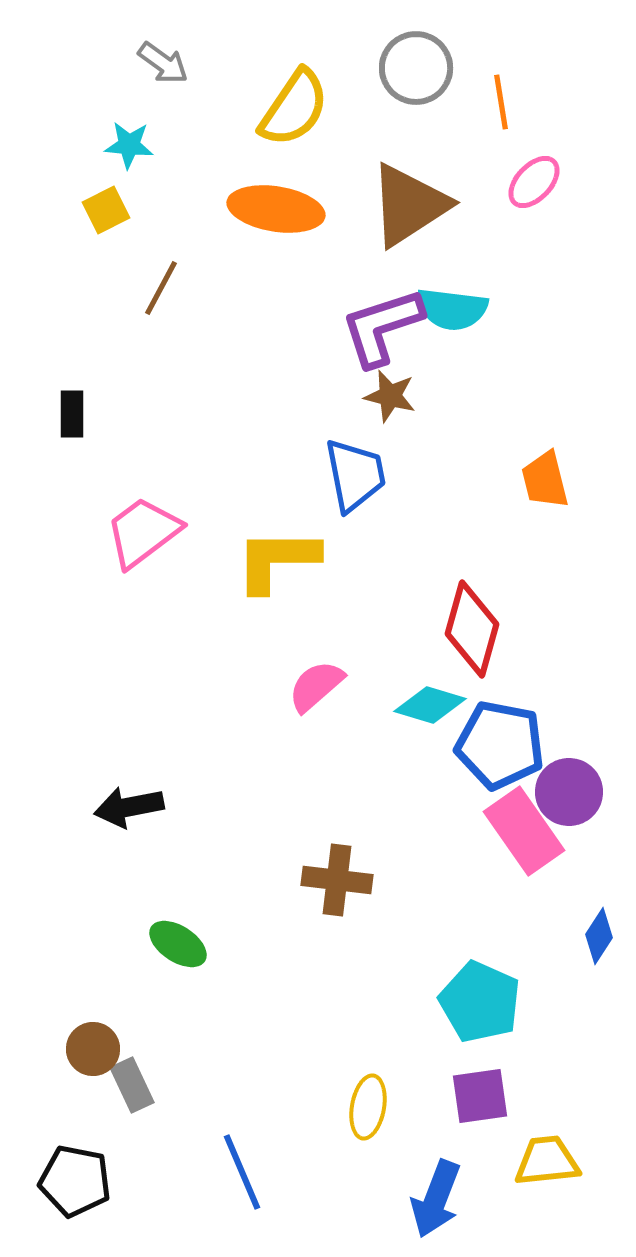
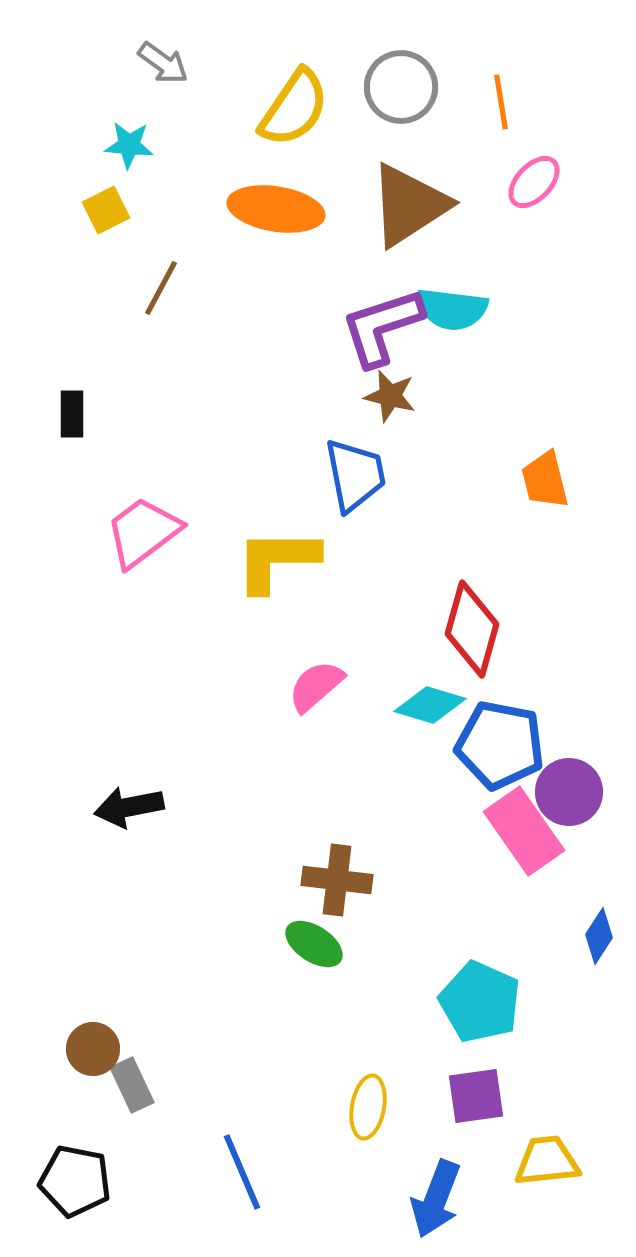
gray circle: moved 15 px left, 19 px down
green ellipse: moved 136 px right
purple square: moved 4 px left
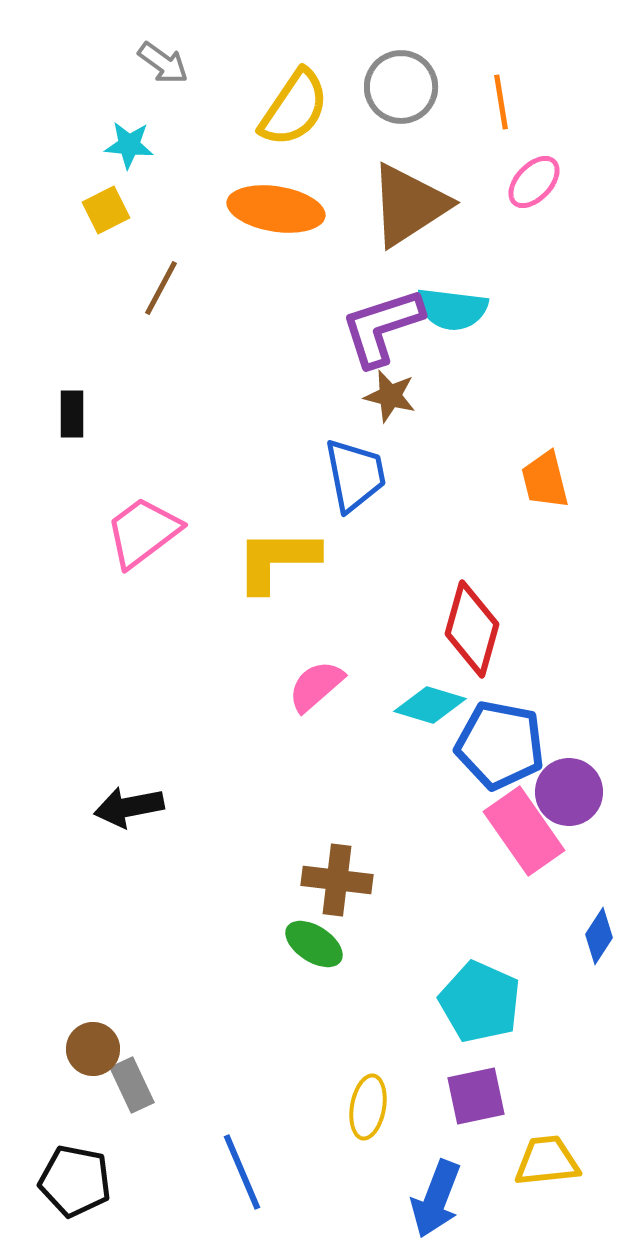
purple square: rotated 4 degrees counterclockwise
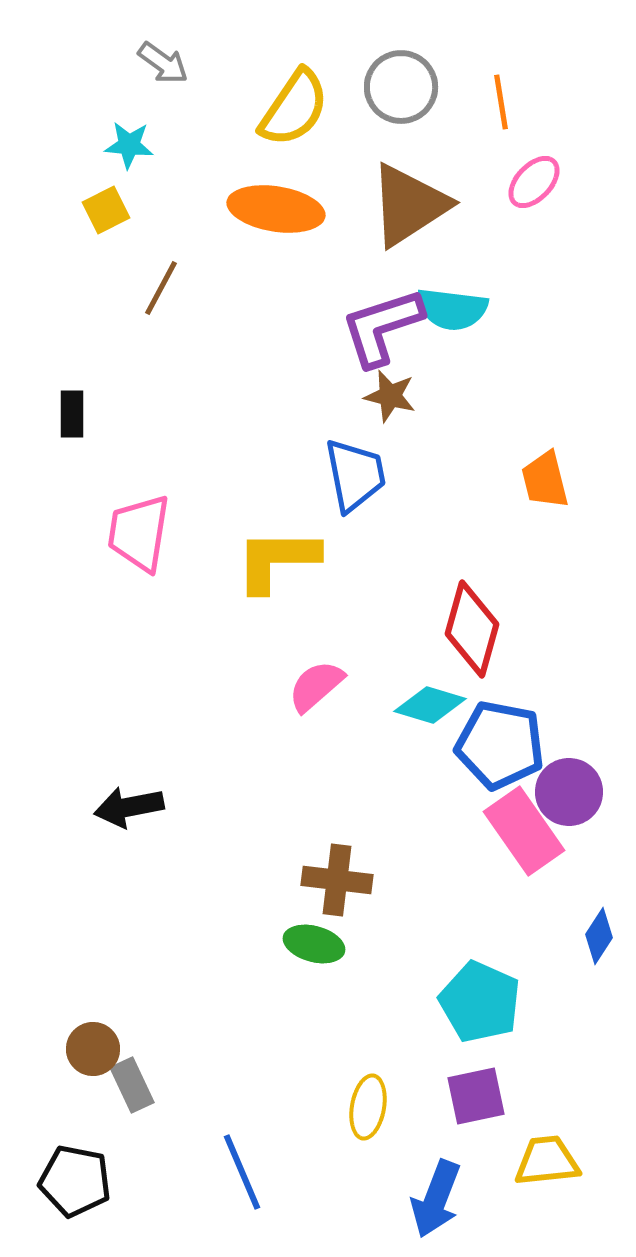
pink trapezoid: moved 4 px left, 1 px down; rotated 44 degrees counterclockwise
green ellipse: rotated 18 degrees counterclockwise
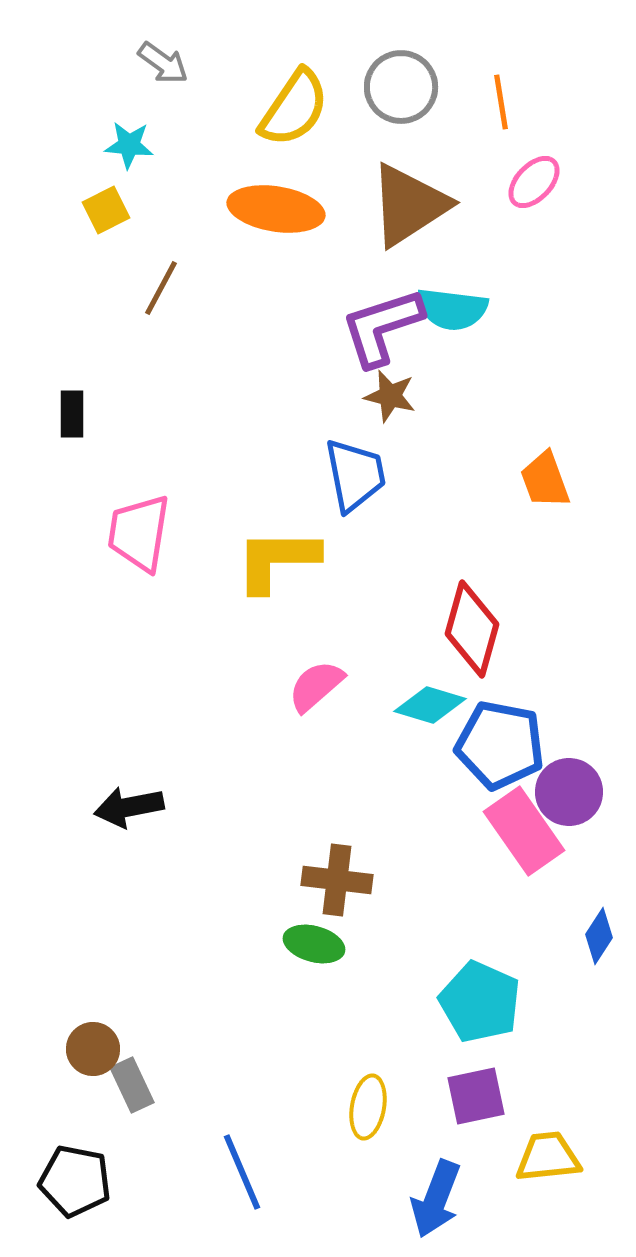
orange trapezoid: rotated 6 degrees counterclockwise
yellow trapezoid: moved 1 px right, 4 px up
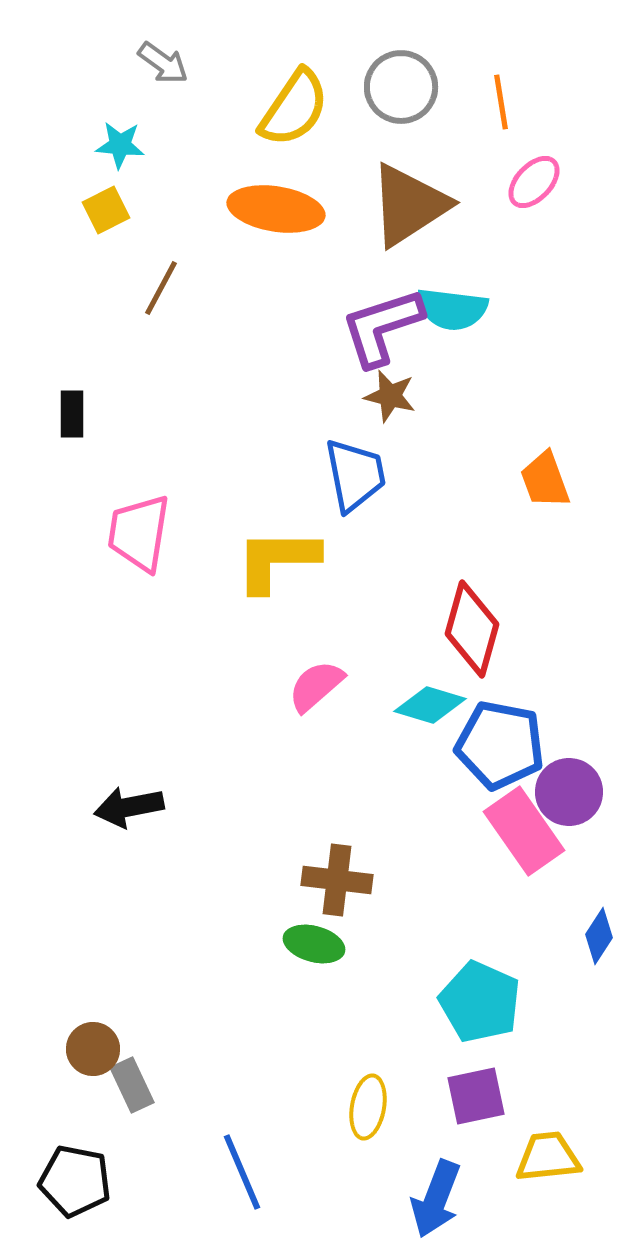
cyan star: moved 9 px left
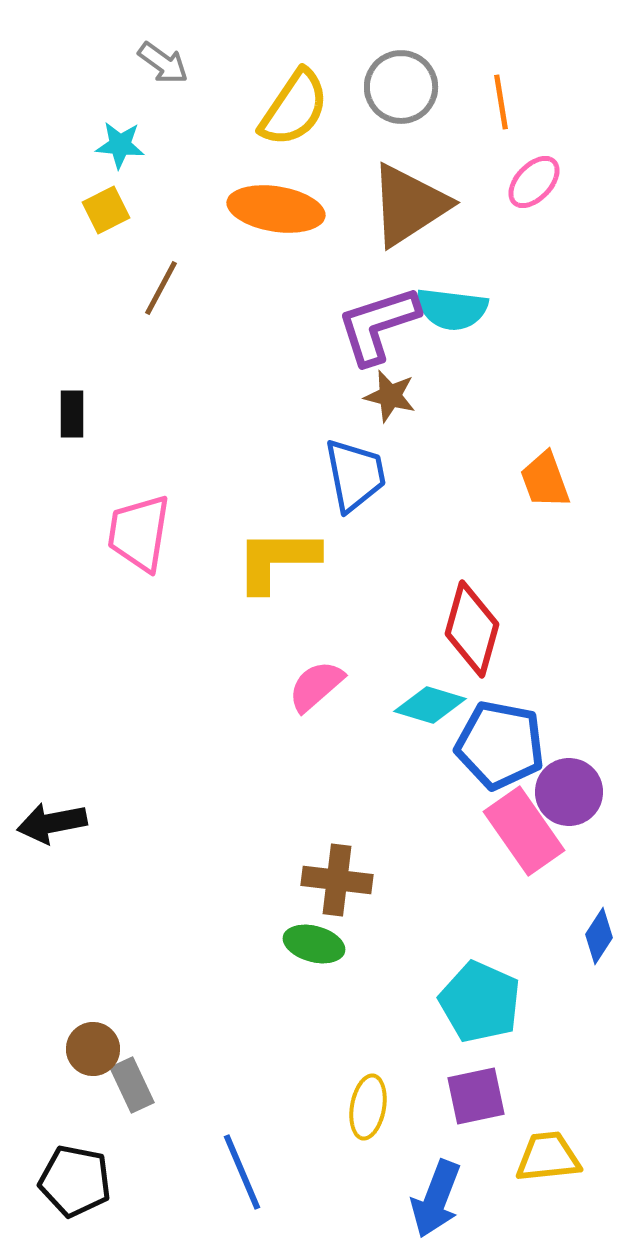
purple L-shape: moved 4 px left, 2 px up
black arrow: moved 77 px left, 16 px down
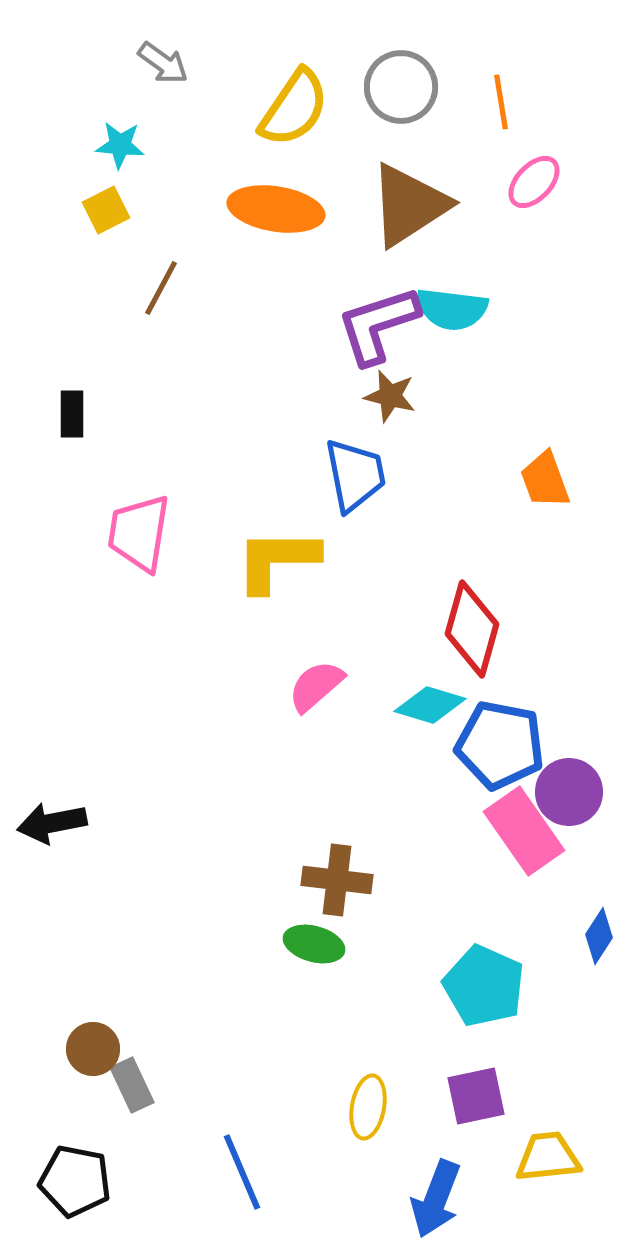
cyan pentagon: moved 4 px right, 16 px up
